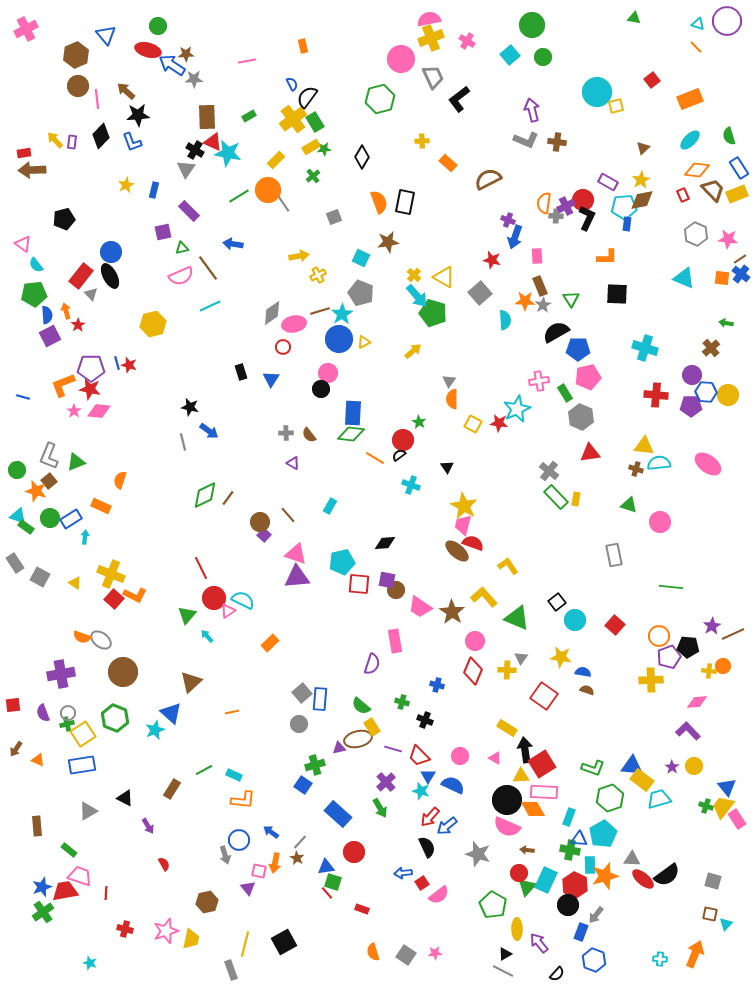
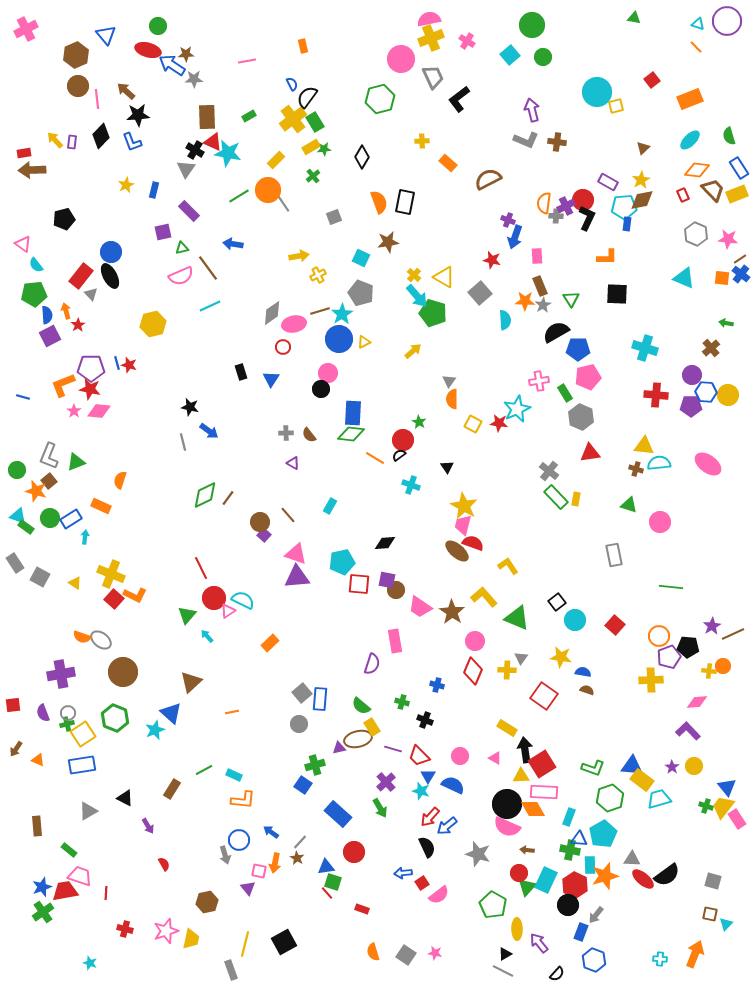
black circle at (507, 800): moved 4 px down
pink star at (435, 953): rotated 16 degrees clockwise
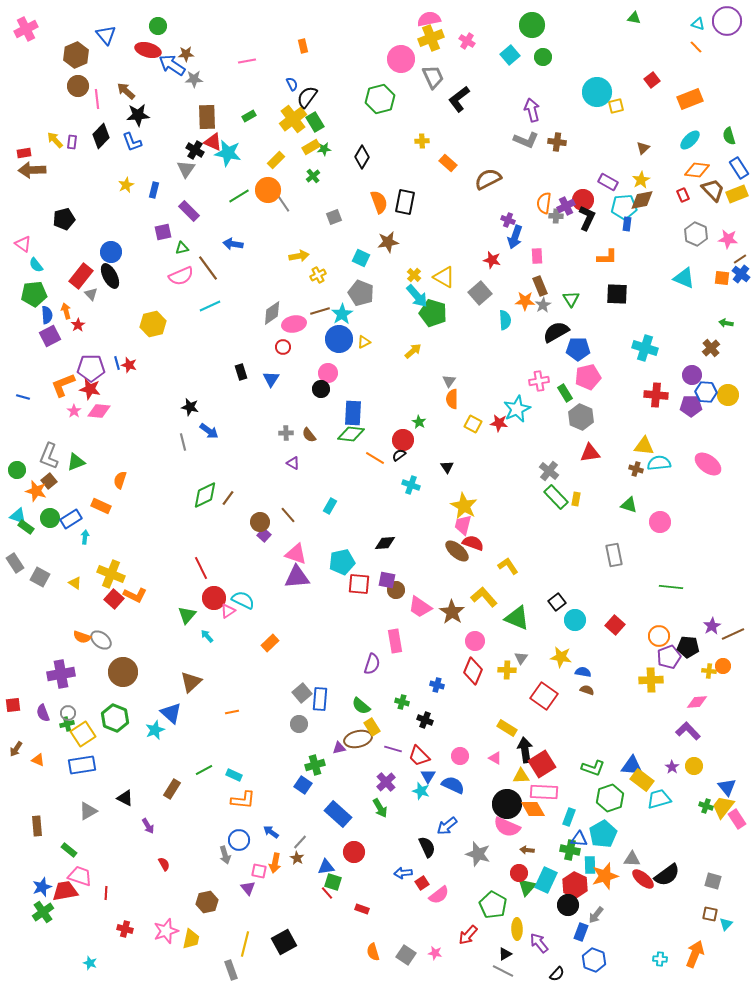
red arrow at (430, 817): moved 38 px right, 118 px down
